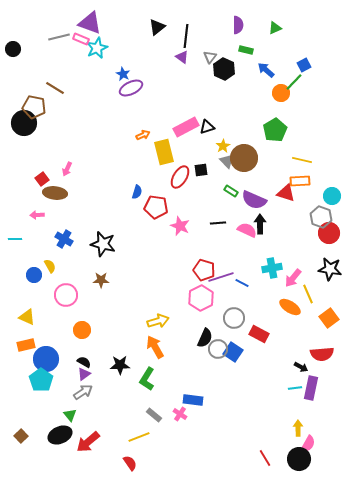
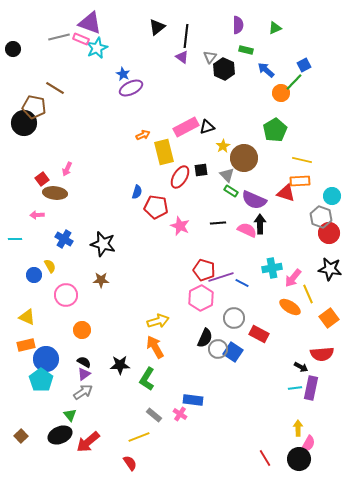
gray triangle at (227, 161): moved 14 px down
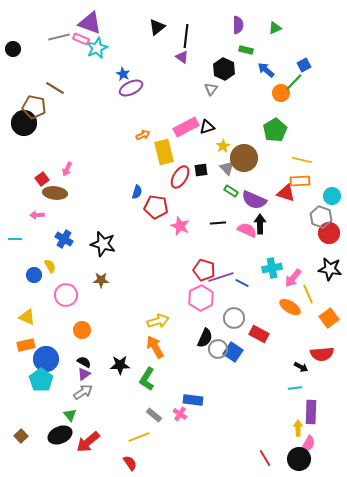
gray triangle at (210, 57): moved 1 px right, 32 px down
gray triangle at (227, 175): moved 7 px up
purple rectangle at (311, 388): moved 24 px down; rotated 10 degrees counterclockwise
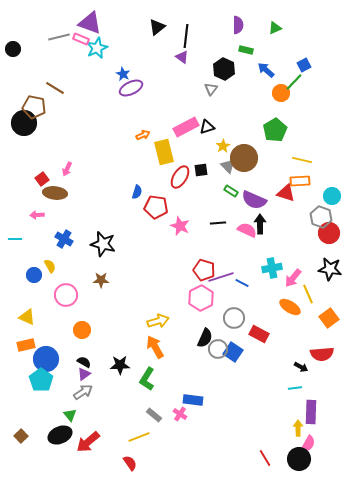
gray triangle at (227, 168): moved 1 px right, 2 px up
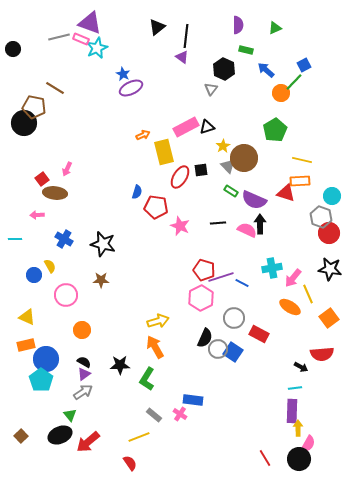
purple rectangle at (311, 412): moved 19 px left, 1 px up
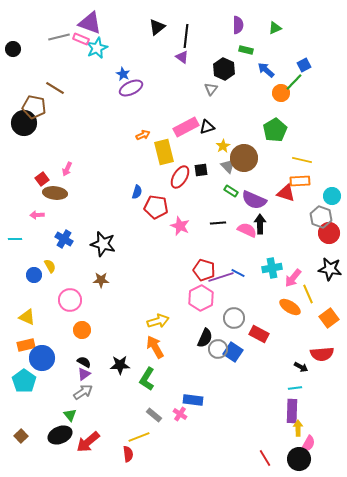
blue line at (242, 283): moved 4 px left, 10 px up
pink circle at (66, 295): moved 4 px right, 5 px down
blue circle at (46, 359): moved 4 px left, 1 px up
cyan pentagon at (41, 380): moved 17 px left, 1 px down
red semicircle at (130, 463): moved 2 px left, 9 px up; rotated 28 degrees clockwise
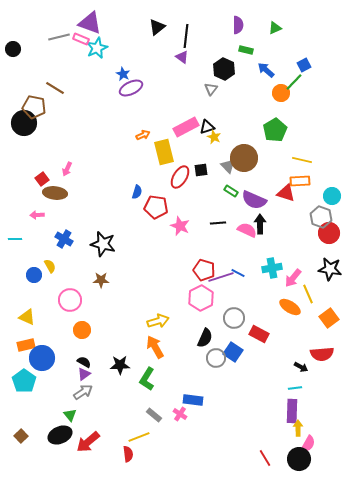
yellow star at (223, 146): moved 9 px left, 9 px up; rotated 16 degrees counterclockwise
gray circle at (218, 349): moved 2 px left, 9 px down
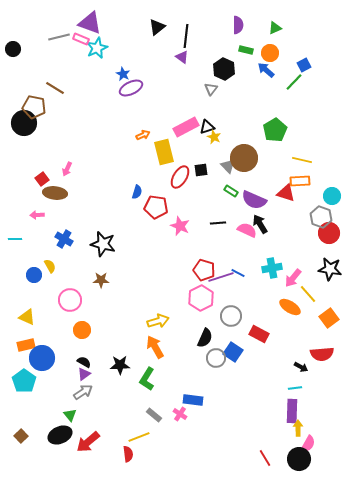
orange circle at (281, 93): moved 11 px left, 40 px up
black arrow at (260, 224): rotated 30 degrees counterclockwise
yellow line at (308, 294): rotated 18 degrees counterclockwise
gray circle at (234, 318): moved 3 px left, 2 px up
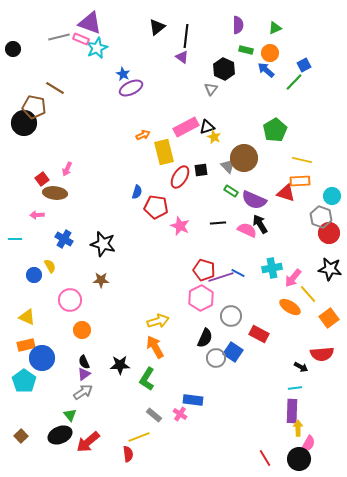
black semicircle at (84, 362): rotated 144 degrees counterclockwise
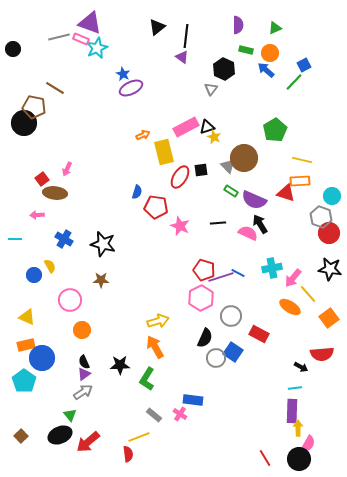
pink semicircle at (247, 230): moved 1 px right, 3 px down
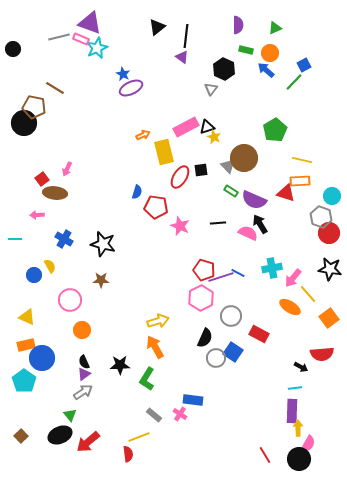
red line at (265, 458): moved 3 px up
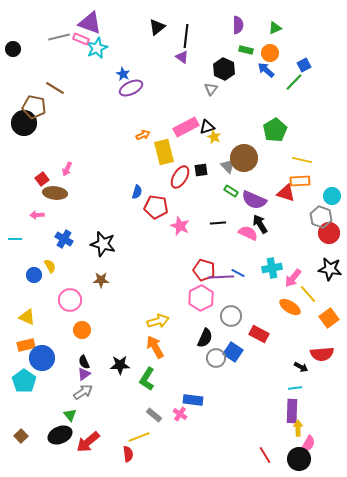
purple line at (221, 277): rotated 15 degrees clockwise
